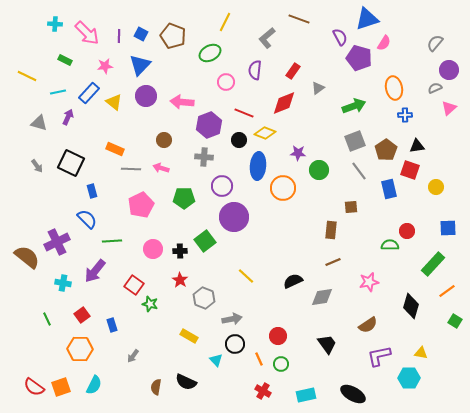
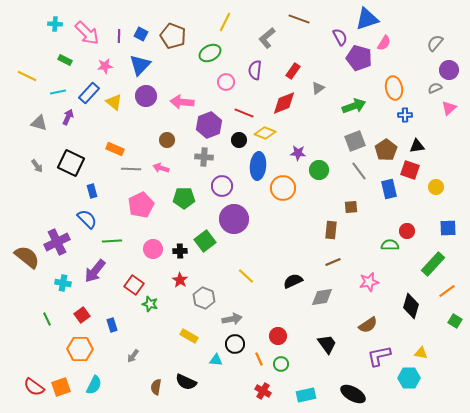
brown circle at (164, 140): moved 3 px right
purple circle at (234, 217): moved 2 px down
cyan triangle at (216, 360): rotated 40 degrees counterclockwise
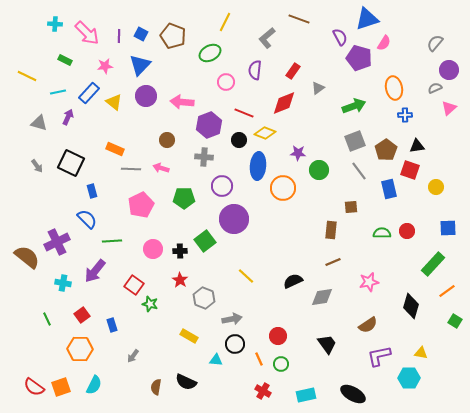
green semicircle at (390, 245): moved 8 px left, 12 px up
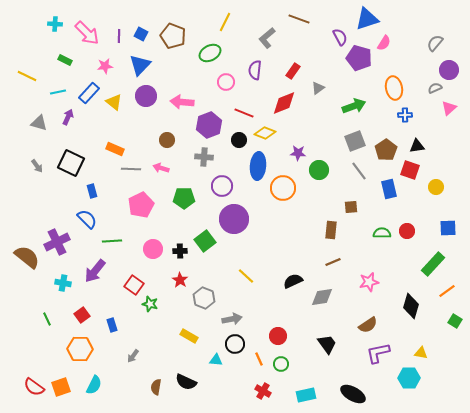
purple L-shape at (379, 356): moved 1 px left, 3 px up
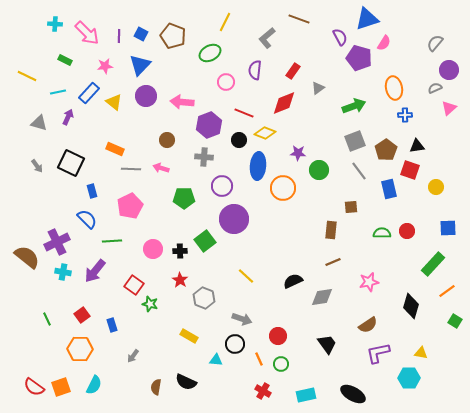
pink pentagon at (141, 205): moved 11 px left, 1 px down
cyan cross at (63, 283): moved 11 px up
gray arrow at (232, 319): moved 10 px right; rotated 30 degrees clockwise
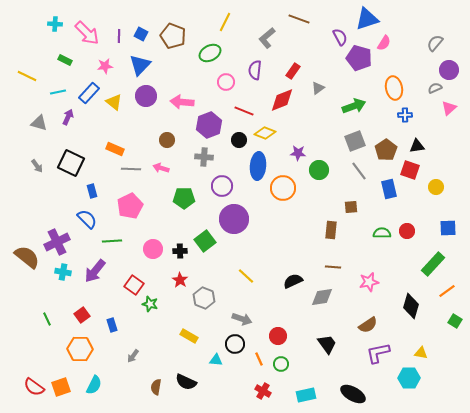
red diamond at (284, 103): moved 2 px left, 3 px up
red line at (244, 113): moved 2 px up
brown line at (333, 262): moved 5 px down; rotated 28 degrees clockwise
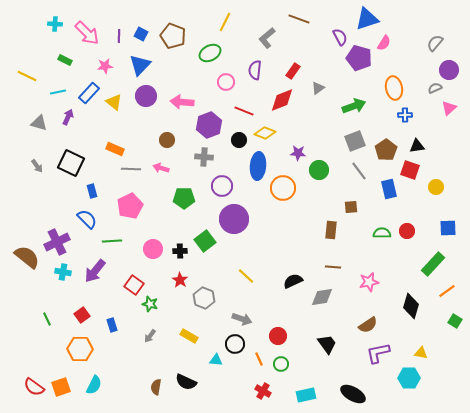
gray arrow at (133, 356): moved 17 px right, 20 px up
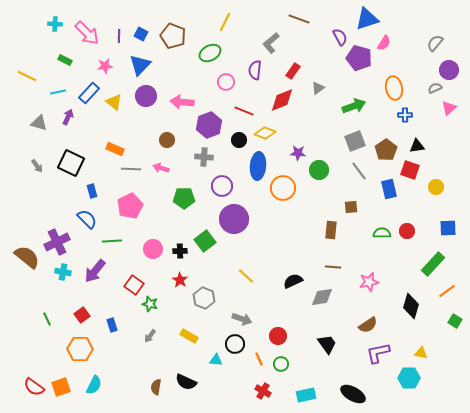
gray L-shape at (267, 38): moved 4 px right, 5 px down
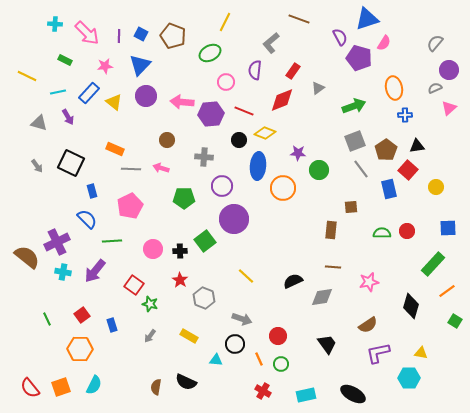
purple arrow at (68, 117): rotated 126 degrees clockwise
purple hexagon at (209, 125): moved 2 px right, 11 px up; rotated 15 degrees clockwise
red square at (410, 170): moved 2 px left; rotated 24 degrees clockwise
gray line at (359, 171): moved 2 px right, 2 px up
red semicircle at (34, 387): moved 4 px left, 1 px down; rotated 15 degrees clockwise
